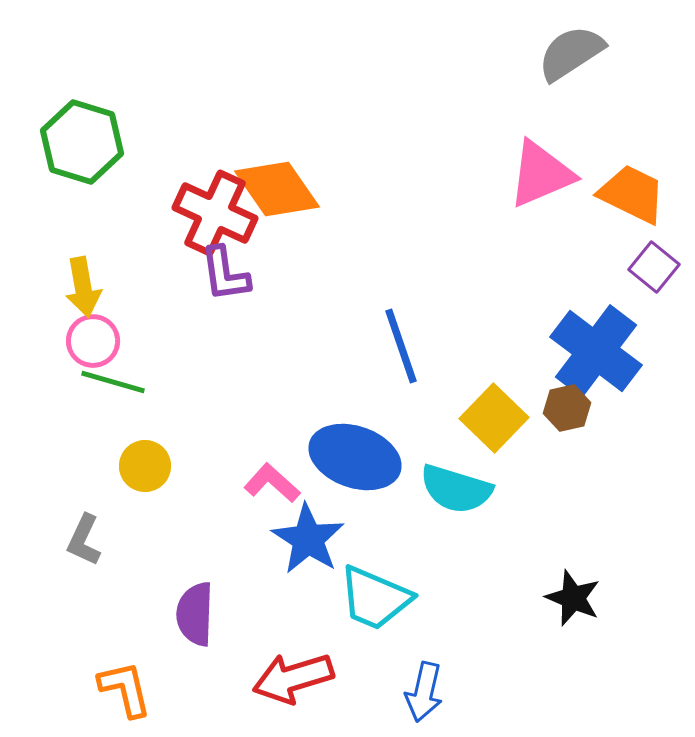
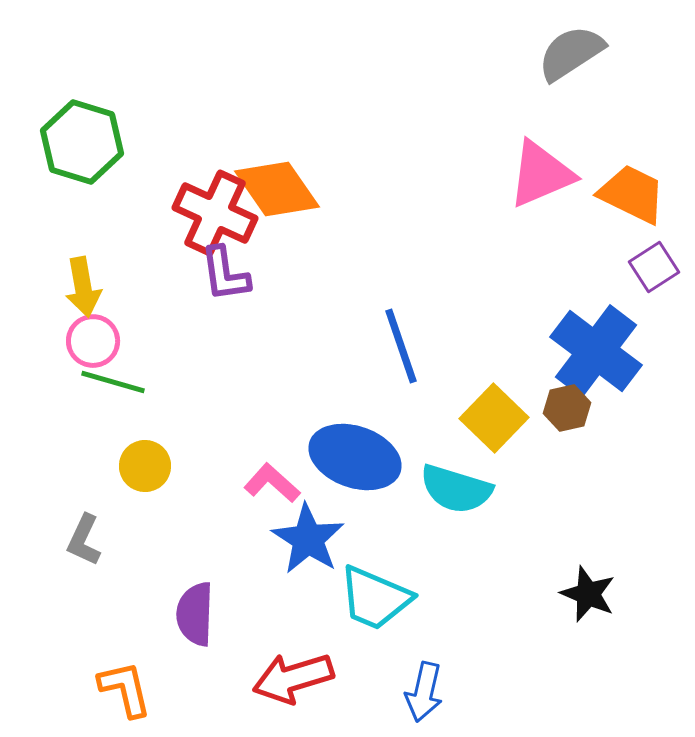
purple square: rotated 18 degrees clockwise
black star: moved 15 px right, 4 px up
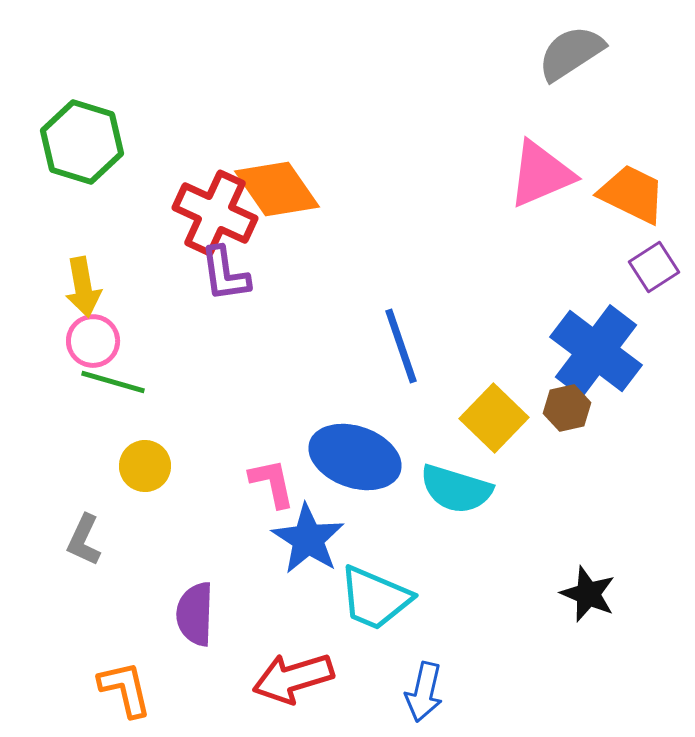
pink L-shape: rotated 36 degrees clockwise
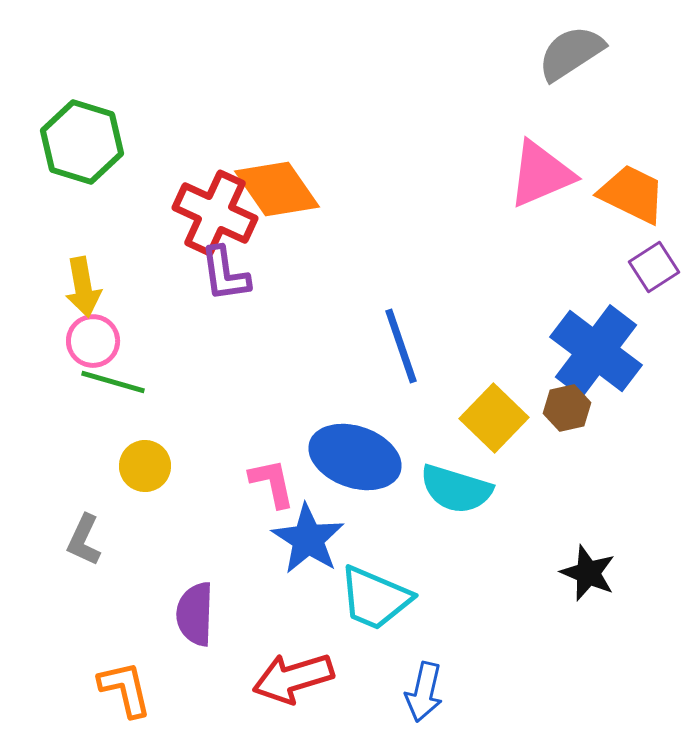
black star: moved 21 px up
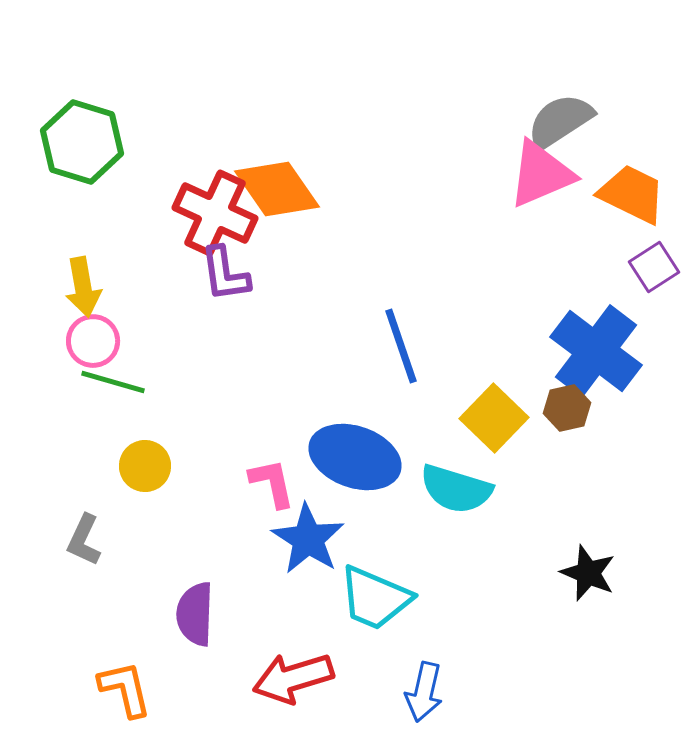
gray semicircle: moved 11 px left, 68 px down
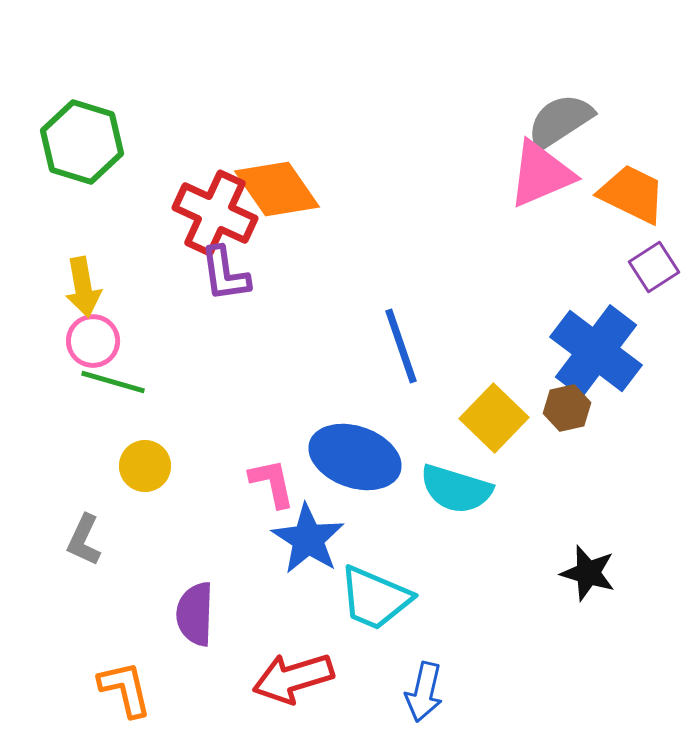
black star: rotated 6 degrees counterclockwise
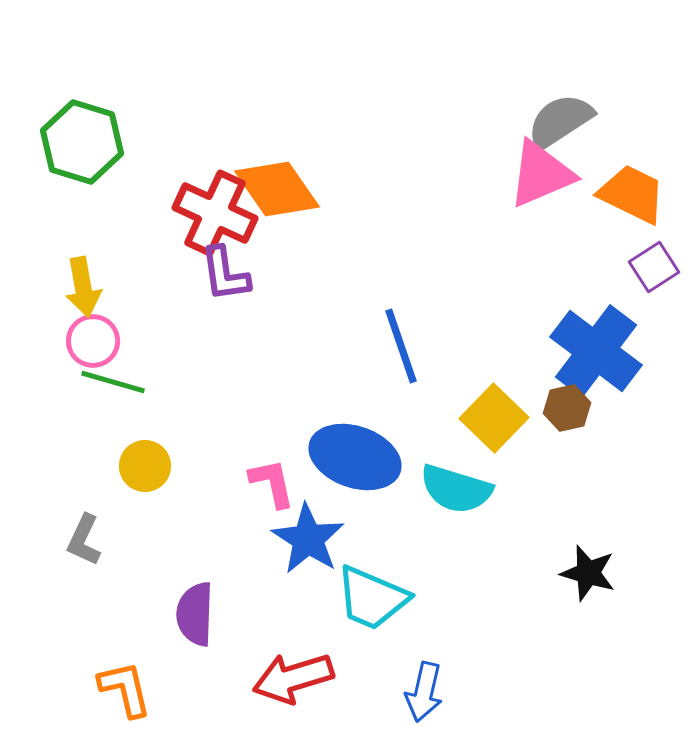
cyan trapezoid: moved 3 px left
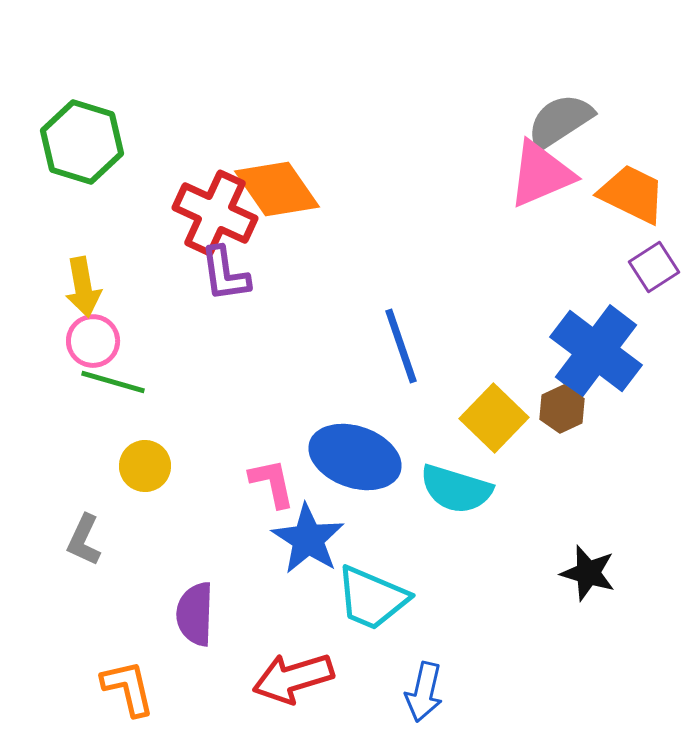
brown hexagon: moved 5 px left, 1 px down; rotated 12 degrees counterclockwise
orange L-shape: moved 3 px right, 1 px up
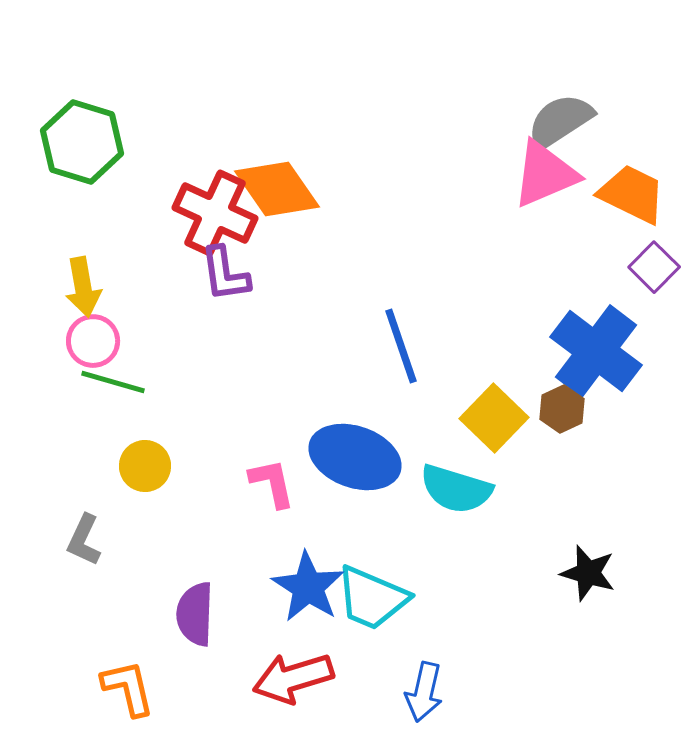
pink triangle: moved 4 px right
purple square: rotated 12 degrees counterclockwise
blue star: moved 48 px down
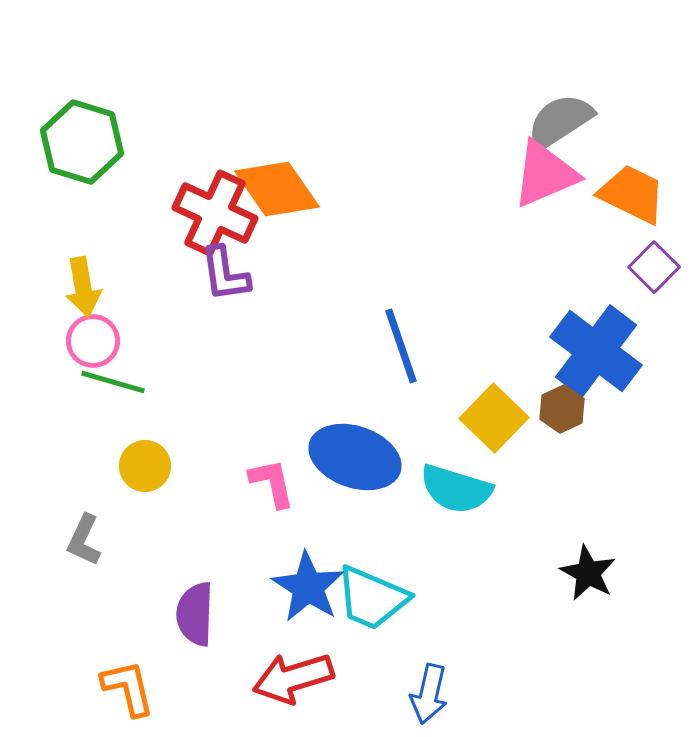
black star: rotated 12 degrees clockwise
blue arrow: moved 5 px right, 2 px down
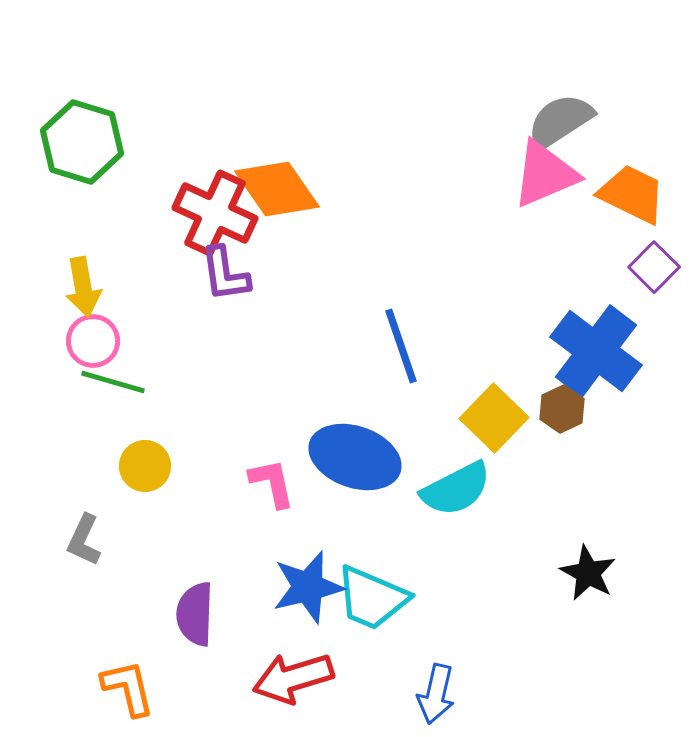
cyan semicircle: rotated 44 degrees counterclockwise
blue star: rotated 26 degrees clockwise
blue arrow: moved 7 px right
